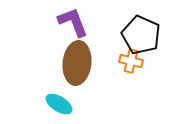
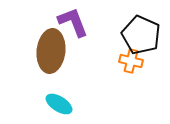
brown ellipse: moved 26 px left, 12 px up
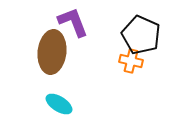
brown ellipse: moved 1 px right, 1 px down
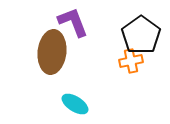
black pentagon: rotated 12 degrees clockwise
orange cross: rotated 25 degrees counterclockwise
cyan ellipse: moved 16 px right
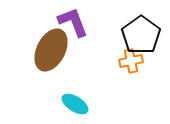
brown ellipse: moved 1 px left, 2 px up; rotated 21 degrees clockwise
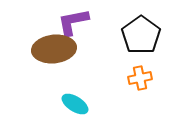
purple L-shape: rotated 80 degrees counterclockwise
brown ellipse: moved 3 px right, 1 px up; rotated 57 degrees clockwise
orange cross: moved 9 px right, 17 px down
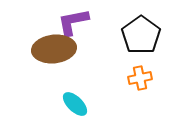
cyan ellipse: rotated 12 degrees clockwise
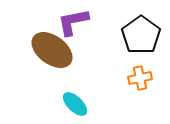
brown ellipse: moved 2 px left, 1 px down; rotated 42 degrees clockwise
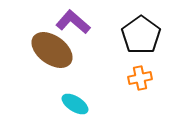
purple L-shape: rotated 52 degrees clockwise
cyan ellipse: rotated 12 degrees counterclockwise
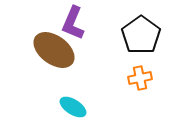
purple L-shape: moved 1 px down; rotated 108 degrees counterclockwise
brown ellipse: moved 2 px right
cyan ellipse: moved 2 px left, 3 px down
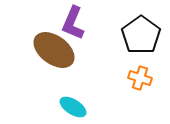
orange cross: rotated 30 degrees clockwise
